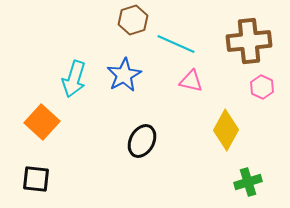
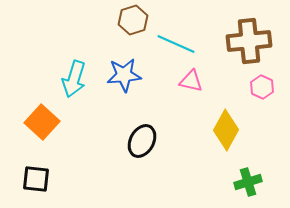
blue star: rotated 24 degrees clockwise
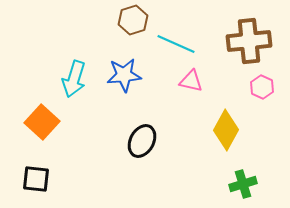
green cross: moved 5 px left, 2 px down
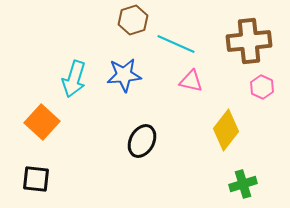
yellow diamond: rotated 9 degrees clockwise
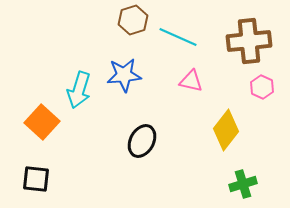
cyan line: moved 2 px right, 7 px up
cyan arrow: moved 5 px right, 11 px down
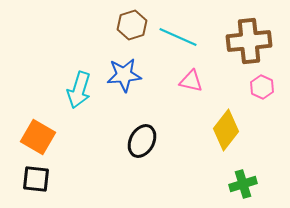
brown hexagon: moved 1 px left, 5 px down
orange square: moved 4 px left, 15 px down; rotated 12 degrees counterclockwise
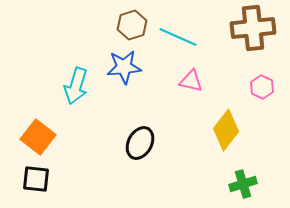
brown cross: moved 4 px right, 13 px up
blue star: moved 8 px up
cyan arrow: moved 3 px left, 4 px up
orange square: rotated 8 degrees clockwise
black ellipse: moved 2 px left, 2 px down
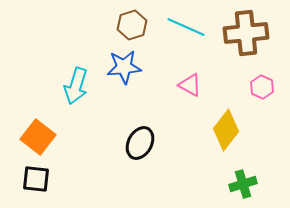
brown cross: moved 7 px left, 5 px down
cyan line: moved 8 px right, 10 px up
pink triangle: moved 1 px left, 4 px down; rotated 15 degrees clockwise
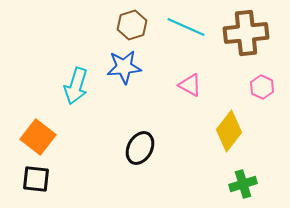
yellow diamond: moved 3 px right, 1 px down
black ellipse: moved 5 px down
